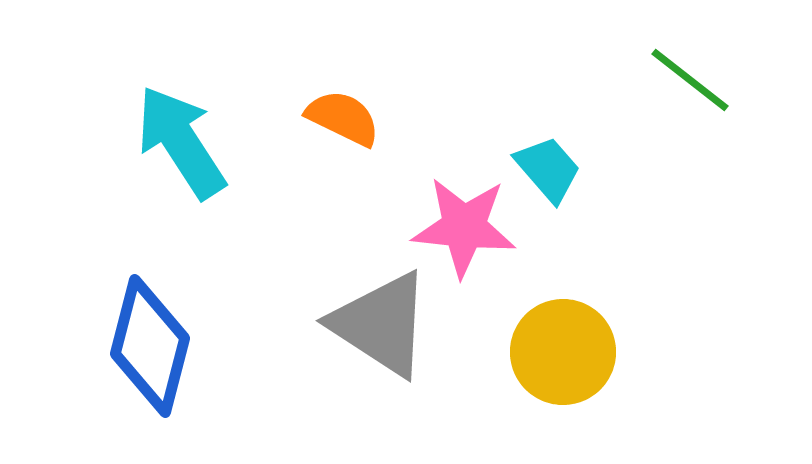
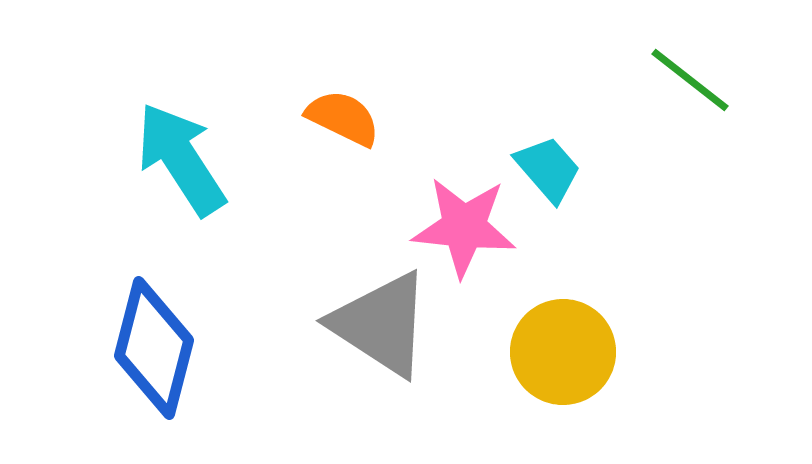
cyan arrow: moved 17 px down
blue diamond: moved 4 px right, 2 px down
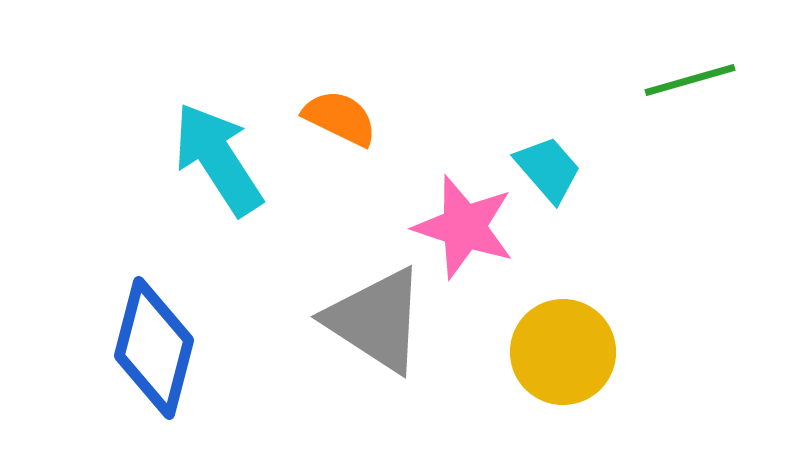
green line: rotated 54 degrees counterclockwise
orange semicircle: moved 3 px left
cyan arrow: moved 37 px right
pink star: rotated 12 degrees clockwise
gray triangle: moved 5 px left, 4 px up
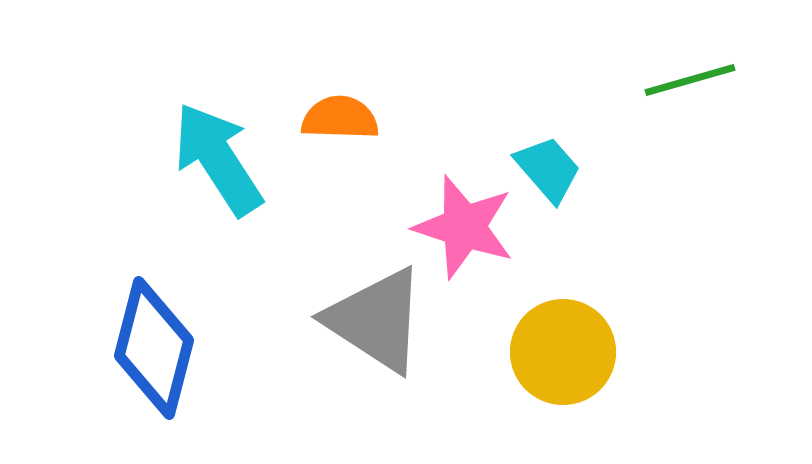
orange semicircle: rotated 24 degrees counterclockwise
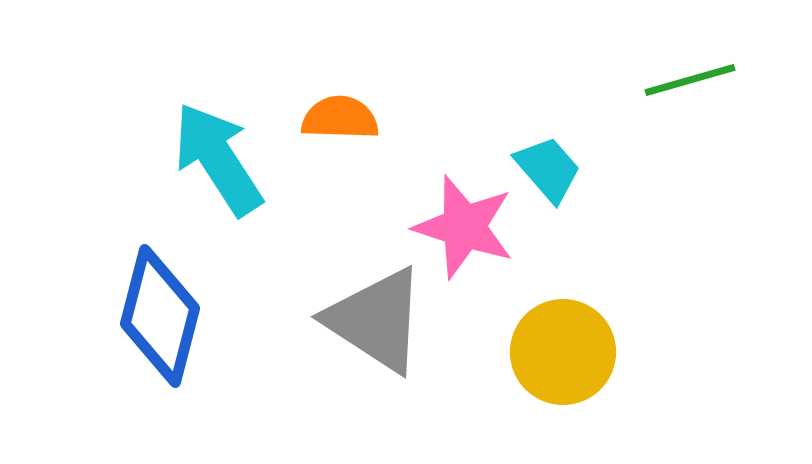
blue diamond: moved 6 px right, 32 px up
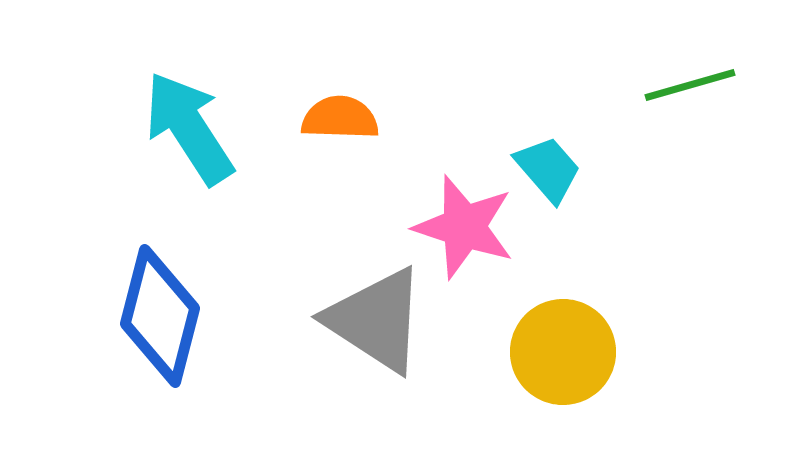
green line: moved 5 px down
cyan arrow: moved 29 px left, 31 px up
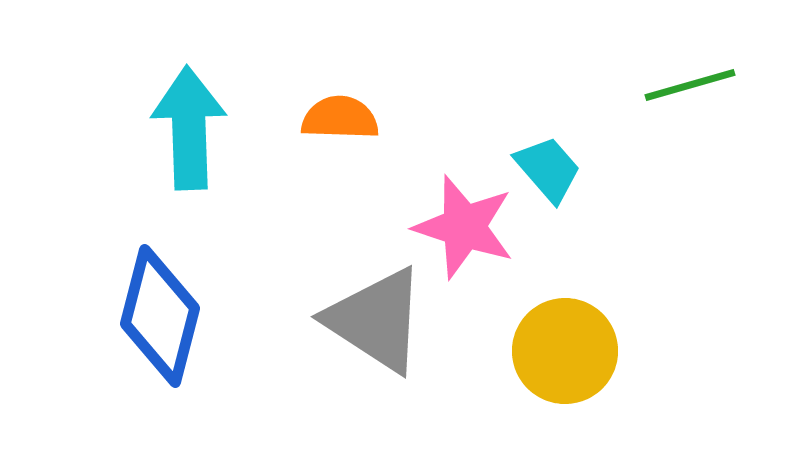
cyan arrow: rotated 31 degrees clockwise
yellow circle: moved 2 px right, 1 px up
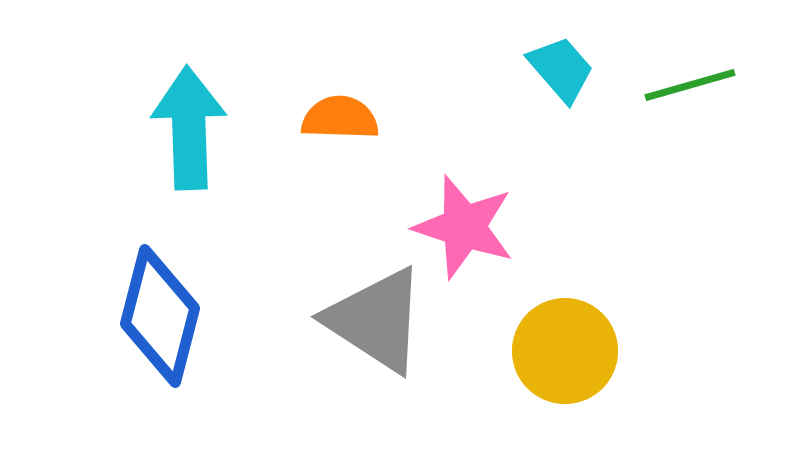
cyan trapezoid: moved 13 px right, 100 px up
